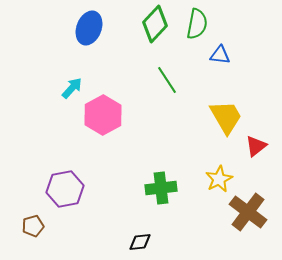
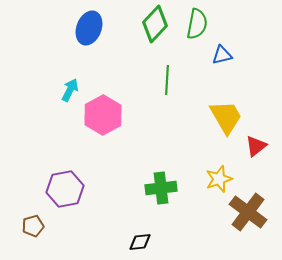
blue triangle: moved 2 px right; rotated 20 degrees counterclockwise
green line: rotated 36 degrees clockwise
cyan arrow: moved 2 px left, 2 px down; rotated 15 degrees counterclockwise
yellow star: rotated 8 degrees clockwise
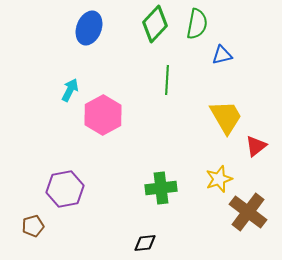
black diamond: moved 5 px right, 1 px down
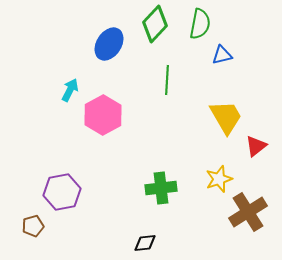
green semicircle: moved 3 px right
blue ellipse: moved 20 px right, 16 px down; rotated 12 degrees clockwise
purple hexagon: moved 3 px left, 3 px down
brown cross: rotated 21 degrees clockwise
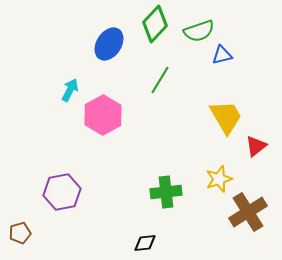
green semicircle: moved 1 px left, 7 px down; rotated 60 degrees clockwise
green line: moved 7 px left; rotated 28 degrees clockwise
green cross: moved 5 px right, 4 px down
brown pentagon: moved 13 px left, 7 px down
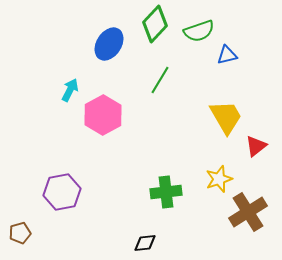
blue triangle: moved 5 px right
